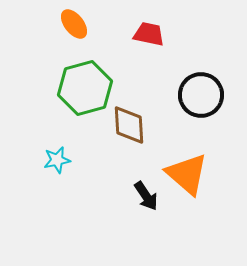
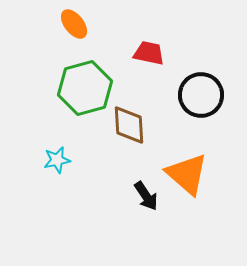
red trapezoid: moved 19 px down
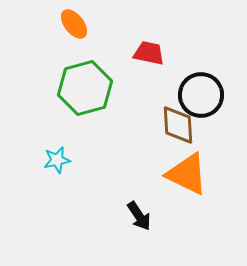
brown diamond: moved 49 px right
orange triangle: rotated 15 degrees counterclockwise
black arrow: moved 7 px left, 20 px down
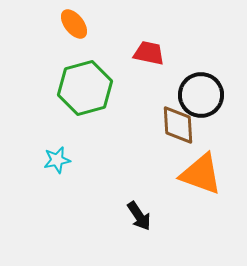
orange triangle: moved 14 px right; rotated 6 degrees counterclockwise
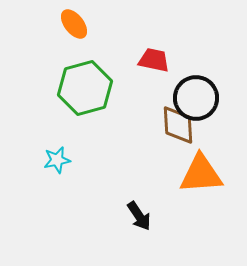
red trapezoid: moved 5 px right, 7 px down
black circle: moved 5 px left, 3 px down
orange triangle: rotated 24 degrees counterclockwise
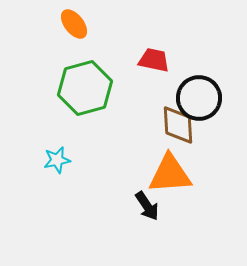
black circle: moved 3 px right
orange triangle: moved 31 px left
black arrow: moved 8 px right, 10 px up
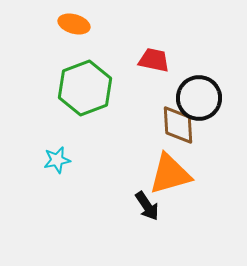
orange ellipse: rotated 36 degrees counterclockwise
green hexagon: rotated 6 degrees counterclockwise
orange triangle: rotated 12 degrees counterclockwise
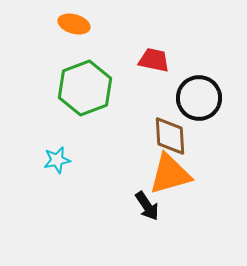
brown diamond: moved 8 px left, 11 px down
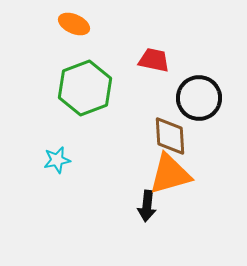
orange ellipse: rotated 8 degrees clockwise
black arrow: rotated 40 degrees clockwise
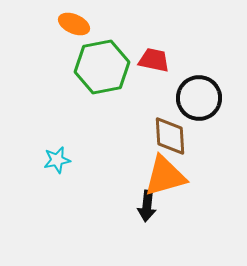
green hexagon: moved 17 px right, 21 px up; rotated 10 degrees clockwise
orange triangle: moved 5 px left, 2 px down
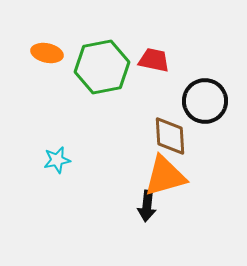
orange ellipse: moved 27 px left, 29 px down; rotated 12 degrees counterclockwise
black circle: moved 6 px right, 3 px down
